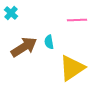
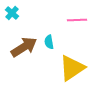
cyan cross: moved 1 px right
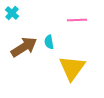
yellow triangle: rotated 20 degrees counterclockwise
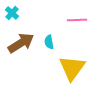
brown arrow: moved 3 px left, 4 px up
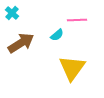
cyan semicircle: moved 8 px right, 7 px up; rotated 120 degrees counterclockwise
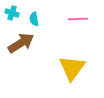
cyan cross: rotated 24 degrees counterclockwise
pink line: moved 1 px right, 1 px up
cyan semicircle: moved 23 px left, 16 px up; rotated 120 degrees clockwise
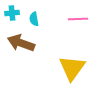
cyan cross: rotated 24 degrees counterclockwise
brown arrow: rotated 128 degrees counterclockwise
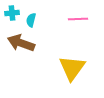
cyan semicircle: moved 3 px left, 1 px down; rotated 24 degrees clockwise
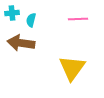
brown arrow: rotated 12 degrees counterclockwise
